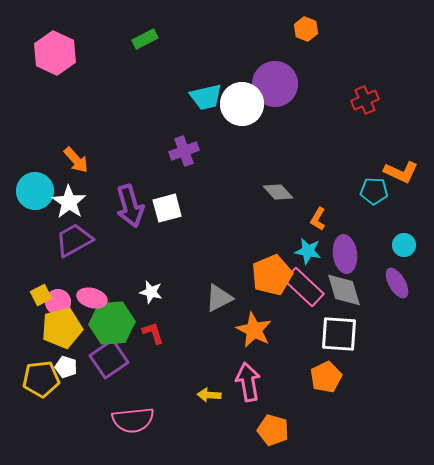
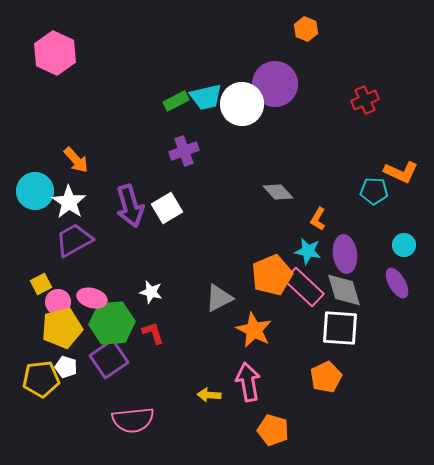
green rectangle at (145, 39): moved 31 px right, 62 px down
white square at (167, 208): rotated 16 degrees counterclockwise
yellow square at (41, 295): moved 11 px up
white square at (339, 334): moved 1 px right, 6 px up
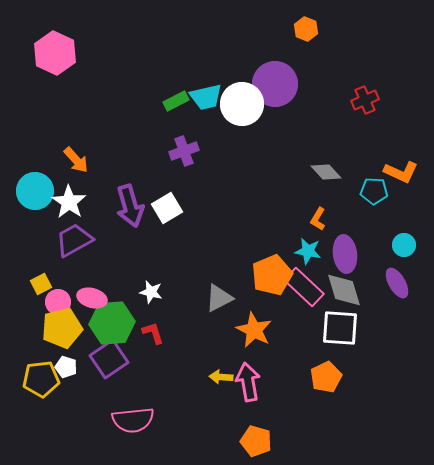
gray diamond at (278, 192): moved 48 px right, 20 px up
yellow arrow at (209, 395): moved 12 px right, 18 px up
orange pentagon at (273, 430): moved 17 px left, 11 px down
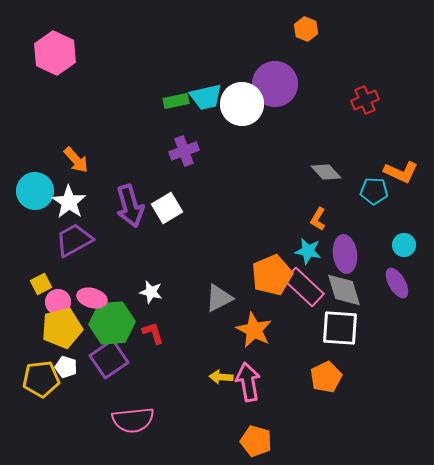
green rectangle at (176, 101): rotated 15 degrees clockwise
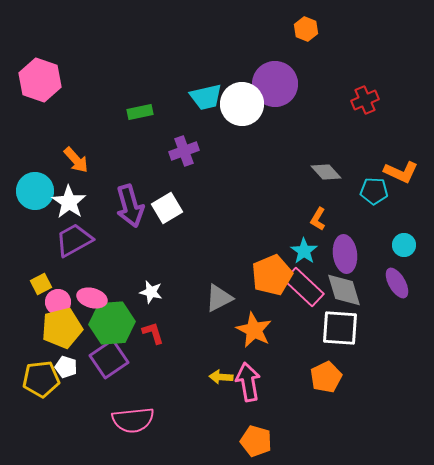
pink hexagon at (55, 53): moved 15 px left, 27 px down; rotated 6 degrees counterclockwise
green rectangle at (176, 101): moved 36 px left, 11 px down
cyan star at (308, 251): moved 4 px left; rotated 24 degrees clockwise
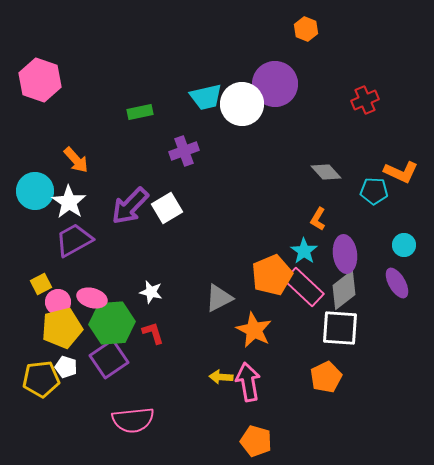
purple arrow at (130, 206): rotated 60 degrees clockwise
gray diamond at (344, 290): rotated 69 degrees clockwise
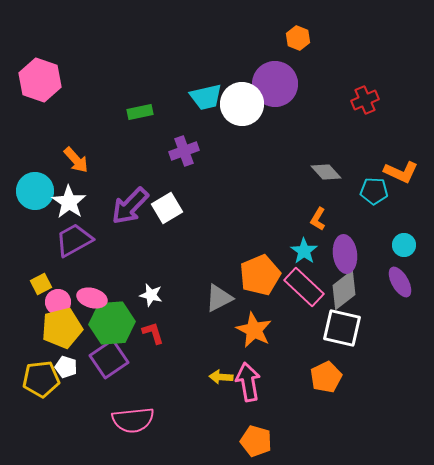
orange hexagon at (306, 29): moved 8 px left, 9 px down
orange pentagon at (272, 275): moved 12 px left
purple ellipse at (397, 283): moved 3 px right, 1 px up
white star at (151, 292): moved 3 px down
white square at (340, 328): moved 2 px right; rotated 9 degrees clockwise
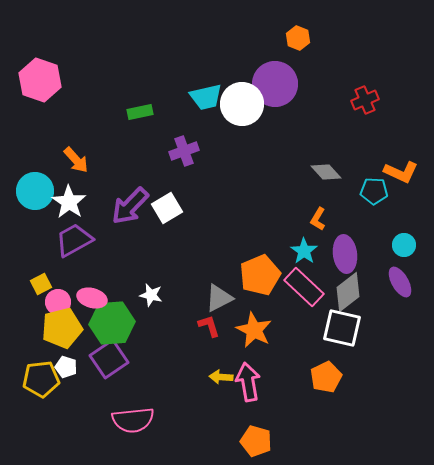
gray diamond at (344, 290): moved 4 px right, 2 px down
red L-shape at (153, 333): moved 56 px right, 7 px up
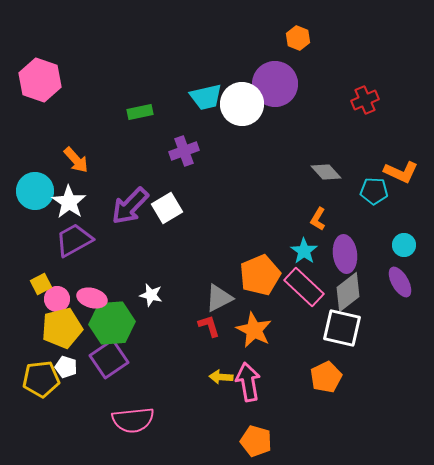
pink circle at (58, 302): moved 1 px left, 3 px up
